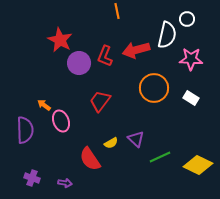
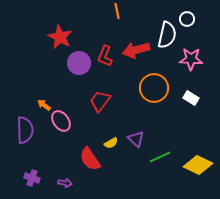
red star: moved 3 px up
pink ellipse: rotated 15 degrees counterclockwise
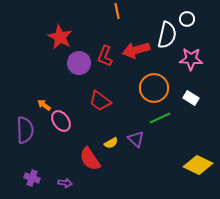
red trapezoid: rotated 90 degrees counterclockwise
green line: moved 39 px up
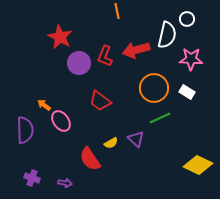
white rectangle: moved 4 px left, 6 px up
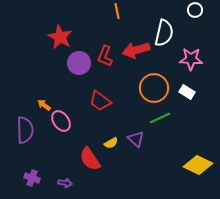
white circle: moved 8 px right, 9 px up
white semicircle: moved 3 px left, 2 px up
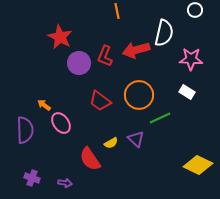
orange circle: moved 15 px left, 7 px down
pink ellipse: moved 2 px down
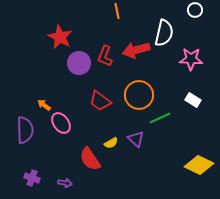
white rectangle: moved 6 px right, 8 px down
yellow diamond: moved 1 px right
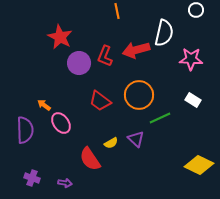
white circle: moved 1 px right
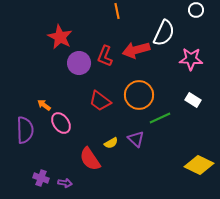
white semicircle: rotated 12 degrees clockwise
purple cross: moved 9 px right
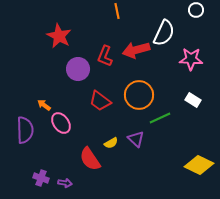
red star: moved 1 px left, 1 px up
purple circle: moved 1 px left, 6 px down
